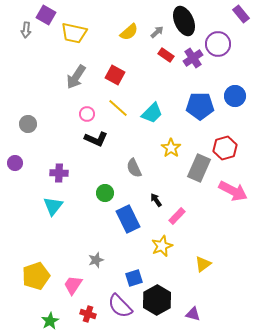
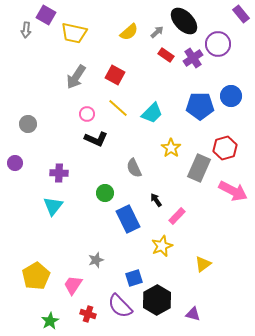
black ellipse at (184, 21): rotated 20 degrees counterclockwise
blue circle at (235, 96): moved 4 px left
yellow pentagon at (36, 276): rotated 12 degrees counterclockwise
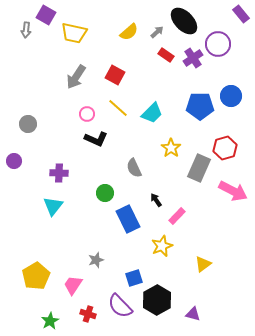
purple circle at (15, 163): moved 1 px left, 2 px up
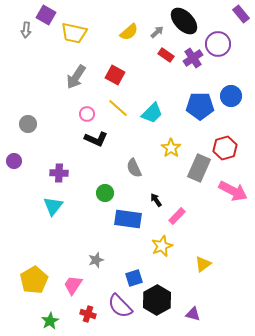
blue rectangle at (128, 219): rotated 56 degrees counterclockwise
yellow pentagon at (36, 276): moved 2 px left, 4 px down
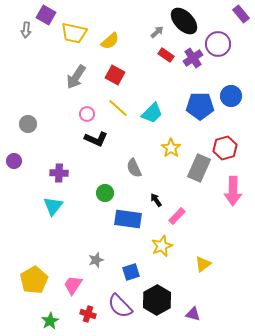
yellow semicircle at (129, 32): moved 19 px left, 9 px down
pink arrow at (233, 191): rotated 64 degrees clockwise
blue square at (134, 278): moved 3 px left, 6 px up
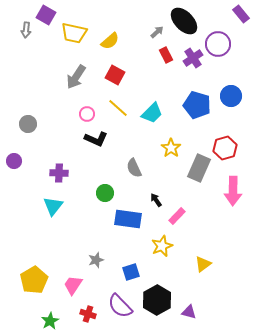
red rectangle at (166, 55): rotated 28 degrees clockwise
blue pentagon at (200, 106): moved 3 px left, 1 px up; rotated 16 degrees clockwise
purple triangle at (193, 314): moved 4 px left, 2 px up
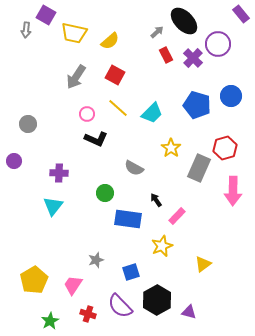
purple cross at (193, 58): rotated 12 degrees counterclockwise
gray semicircle at (134, 168): rotated 36 degrees counterclockwise
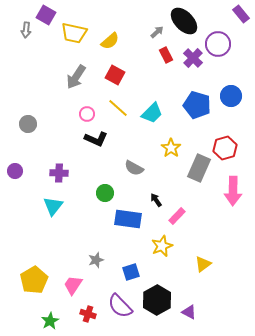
purple circle at (14, 161): moved 1 px right, 10 px down
purple triangle at (189, 312): rotated 14 degrees clockwise
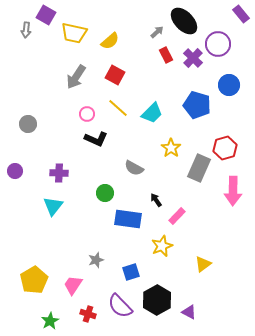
blue circle at (231, 96): moved 2 px left, 11 px up
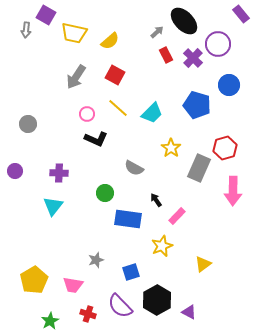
pink trapezoid at (73, 285): rotated 115 degrees counterclockwise
